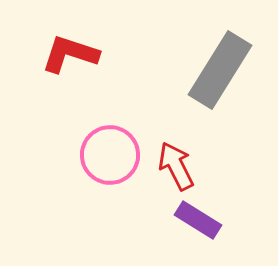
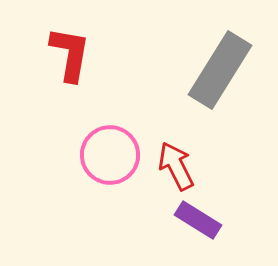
red L-shape: rotated 82 degrees clockwise
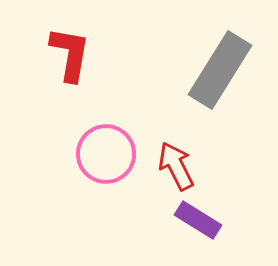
pink circle: moved 4 px left, 1 px up
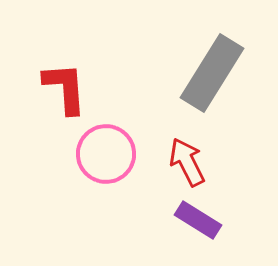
red L-shape: moved 5 px left, 34 px down; rotated 14 degrees counterclockwise
gray rectangle: moved 8 px left, 3 px down
red arrow: moved 11 px right, 4 px up
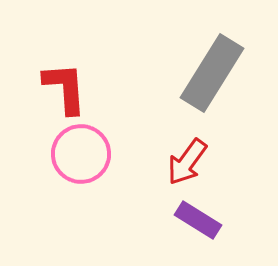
pink circle: moved 25 px left
red arrow: rotated 117 degrees counterclockwise
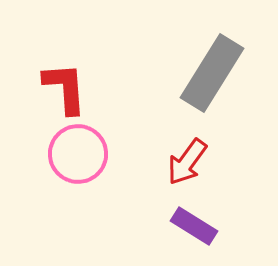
pink circle: moved 3 px left
purple rectangle: moved 4 px left, 6 px down
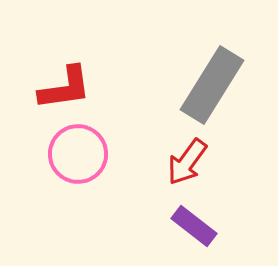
gray rectangle: moved 12 px down
red L-shape: rotated 86 degrees clockwise
purple rectangle: rotated 6 degrees clockwise
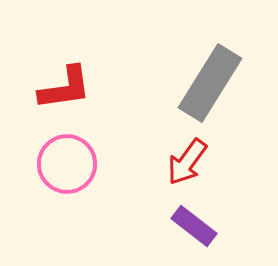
gray rectangle: moved 2 px left, 2 px up
pink circle: moved 11 px left, 10 px down
